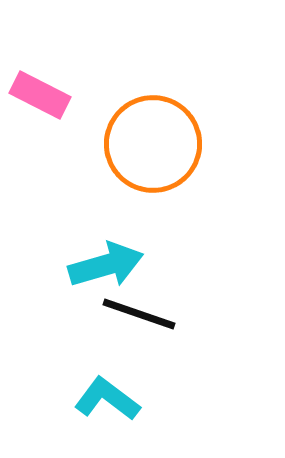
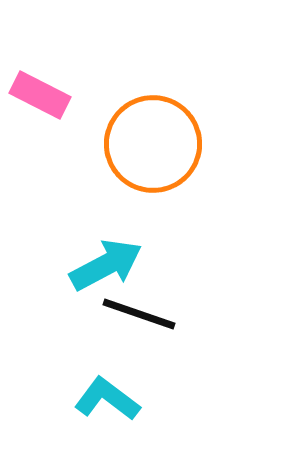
cyan arrow: rotated 12 degrees counterclockwise
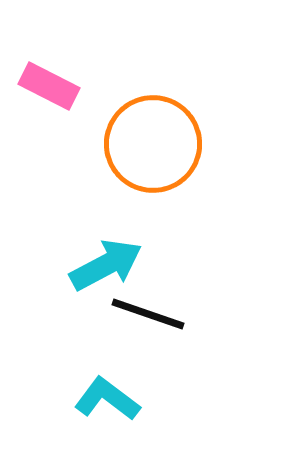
pink rectangle: moved 9 px right, 9 px up
black line: moved 9 px right
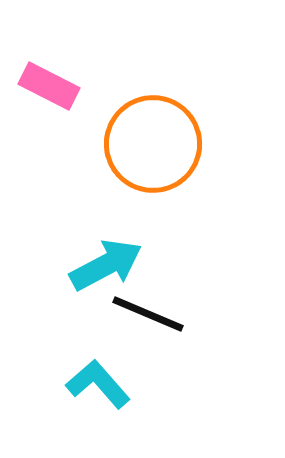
black line: rotated 4 degrees clockwise
cyan L-shape: moved 9 px left, 15 px up; rotated 12 degrees clockwise
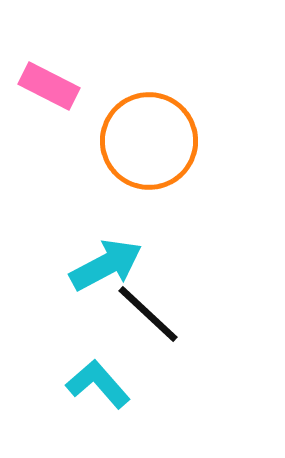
orange circle: moved 4 px left, 3 px up
black line: rotated 20 degrees clockwise
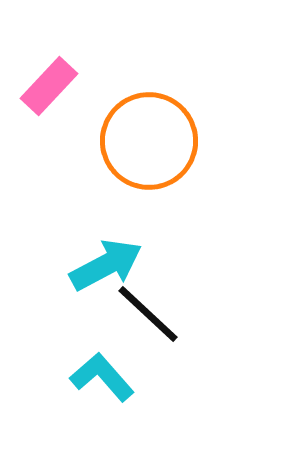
pink rectangle: rotated 74 degrees counterclockwise
cyan L-shape: moved 4 px right, 7 px up
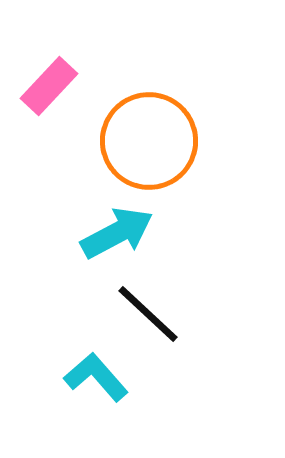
cyan arrow: moved 11 px right, 32 px up
cyan L-shape: moved 6 px left
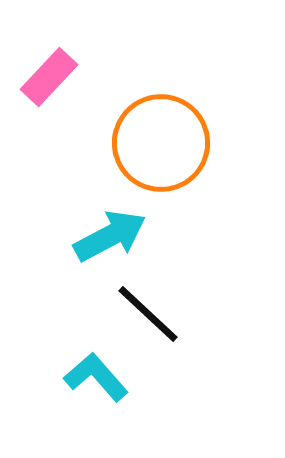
pink rectangle: moved 9 px up
orange circle: moved 12 px right, 2 px down
cyan arrow: moved 7 px left, 3 px down
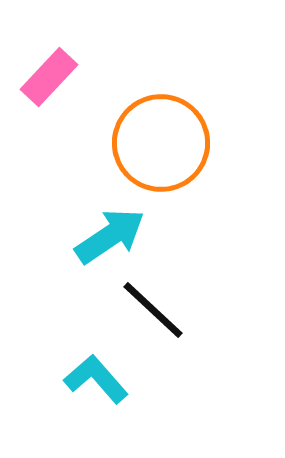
cyan arrow: rotated 6 degrees counterclockwise
black line: moved 5 px right, 4 px up
cyan L-shape: moved 2 px down
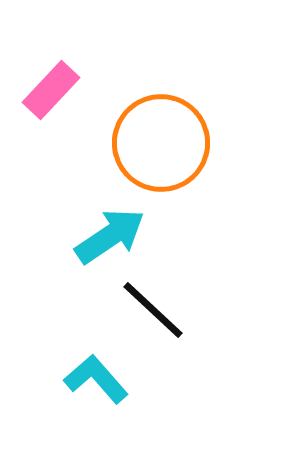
pink rectangle: moved 2 px right, 13 px down
